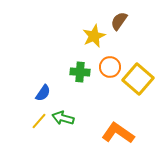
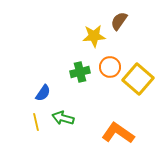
yellow star: rotated 20 degrees clockwise
green cross: rotated 18 degrees counterclockwise
yellow line: moved 3 px left, 1 px down; rotated 54 degrees counterclockwise
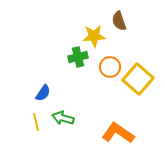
brown semicircle: rotated 54 degrees counterclockwise
green cross: moved 2 px left, 15 px up
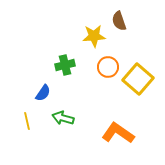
green cross: moved 13 px left, 8 px down
orange circle: moved 2 px left
yellow line: moved 9 px left, 1 px up
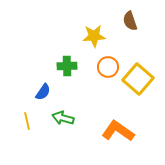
brown semicircle: moved 11 px right
green cross: moved 2 px right, 1 px down; rotated 12 degrees clockwise
blue semicircle: moved 1 px up
orange L-shape: moved 2 px up
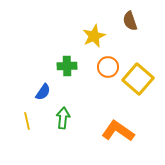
yellow star: rotated 20 degrees counterclockwise
green arrow: rotated 80 degrees clockwise
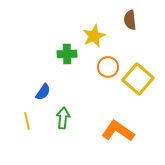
brown semicircle: moved 1 px up; rotated 12 degrees clockwise
green cross: moved 12 px up
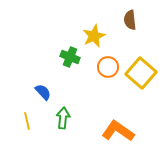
green cross: moved 3 px right, 3 px down; rotated 24 degrees clockwise
yellow square: moved 3 px right, 6 px up
blue semicircle: rotated 78 degrees counterclockwise
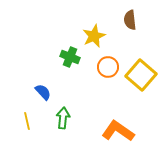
yellow square: moved 2 px down
